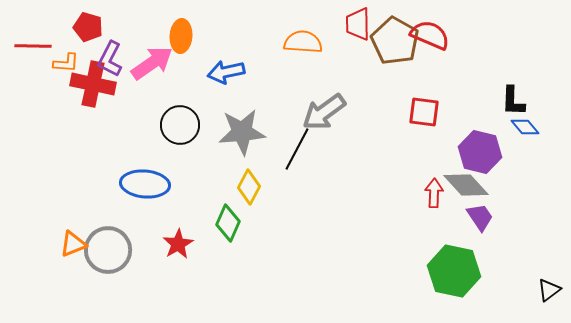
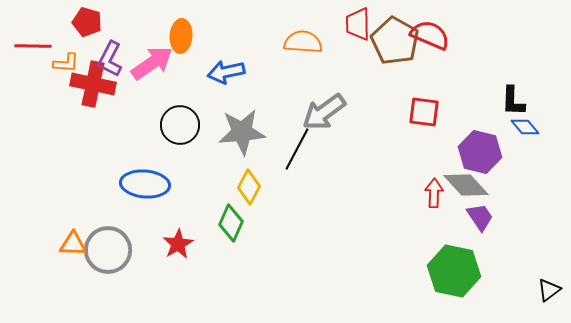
red pentagon: moved 1 px left, 5 px up
green diamond: moved 3 px right
orange triangle: rotated 24 degrees clockwise
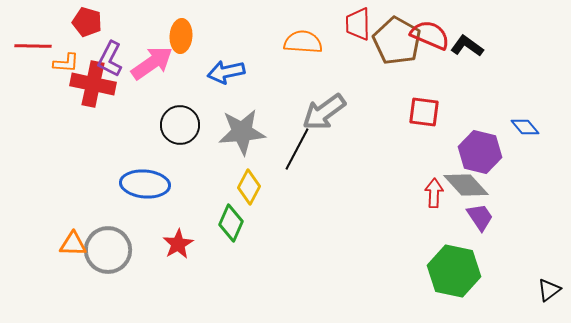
brown pentagon: moved 2 px right
black L-shape: moved 46 px left, 55 px up; rotated 124 degrees clockwise
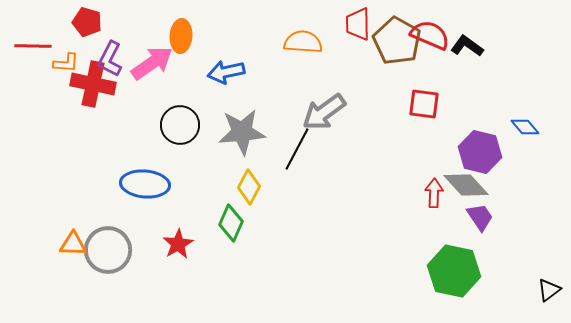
red square: moved 8 px up
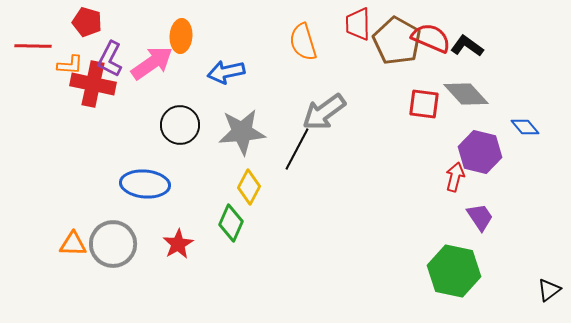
red semicircle: moved 1 px right, 3 px down
orange semicircle: rotated 111 degrees counterclockwise
orange L-shape: moved 4 px right, 2 px down
gray diamond: moved 91 px up
red arrow: moved 21 px right, 16 px up; rotated 12 degrees clockwise
gray circle: moved 5 px right, 6 px up
